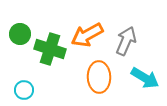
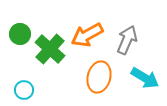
gray arrow: moved 1 px right, 1 px up
green cross: rotated 24 degrees clockwise
orange ellipse: rotated 16 degrees clockwise
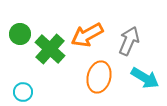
gray arrow: moved 2 px right, 1 px down
cyan circle: moved 1 px left, 2 px down
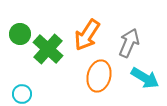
orange arrow: rotated 28 degrees counterclockwise
gray arrow: moved 2 px down
green cross: moved 2 px left
orange ellipse: moved 1 px up
cyan circle: moved 1 px left, 2 px down
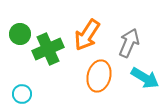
green cross: rotated 24 degrees clockwise
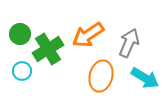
orange arrow: moved 1 px right; rotated 24 degrees clockwise
green cross: rotated 8 degrees counterclockwise
orange ellipse: moved 2 px right
cyan circle: moved 23 px up
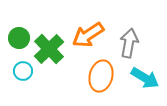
green circle: moved 1 px left, 4 px down
gray arrow: rotated 12 degrees counterclockwise
green cross: moved 1 px right; rotated 12 degrees counterclockwise
cyan circle: moved 1 px right
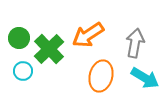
gray arrow: moved 6 px right
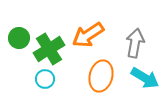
green cross: rotated 12 degrees clockwise
cyan circle: moved 22 px right, 8 px down
